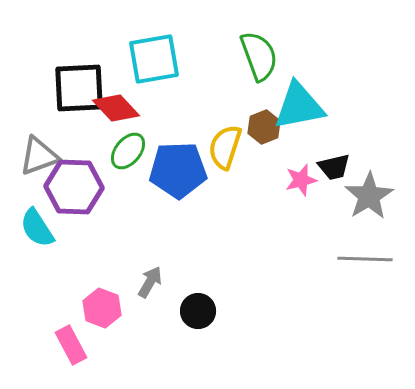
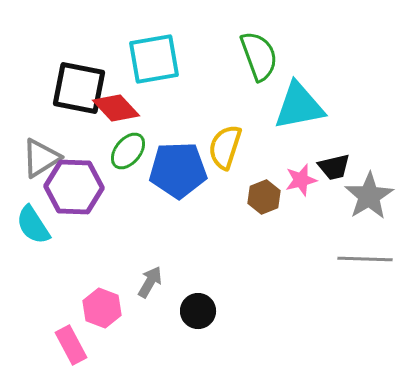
black square: rotated 14 degrees clockwise
brown hexagon: moved 70 px down
gray triangle: moved 2 px right, 2 px down; rotated 12 degrees counterclockwise
cyan semicircle: moved 4 px left, 3 px up
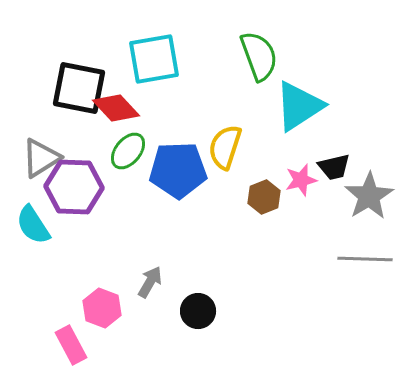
cyan triangle: rotated 22 degrees counterclockwise
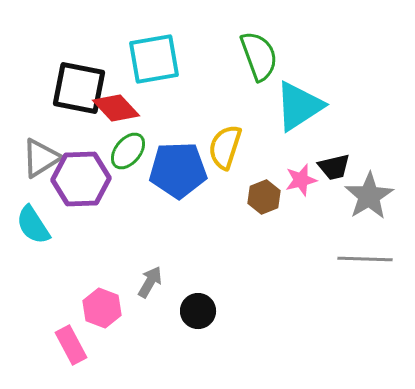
purple hexagon: moved 7 px right, 8 px up; rotated 4 degrees counterclockwise
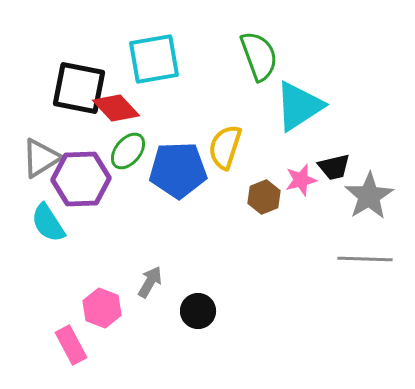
cyan semicircle: moved 15 px right, 2 px up
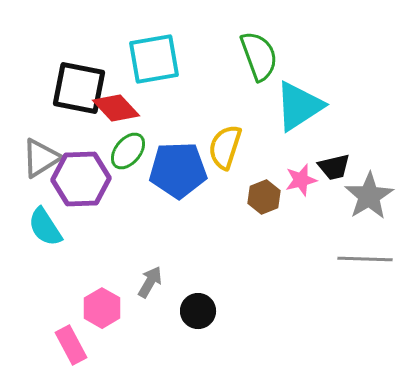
cyan semicircle: moved 3 px left, 4 px down
pink hexagon: rotated 9 degrees clockwise
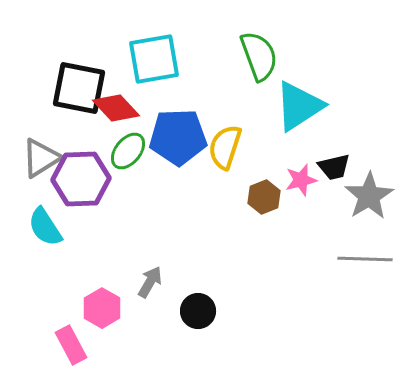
blue pentagon: moved 33 px up
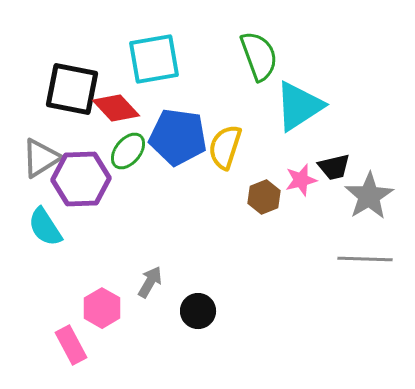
black square: moved 7 px left, 1 px down
blue pentagon: rotated 10 degrees clockwise
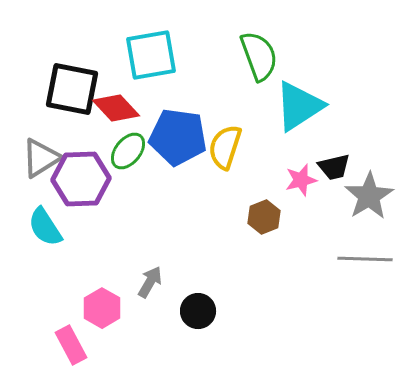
cyan square: moved 3 px left, 4 px up
brown hexagon: moved 20 px down
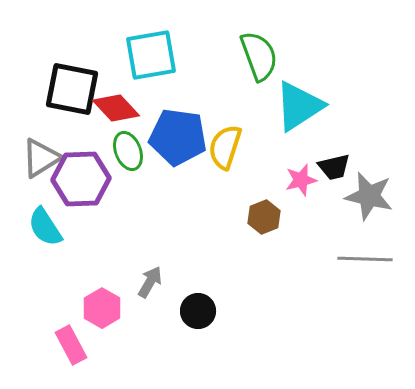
green ellipse: rotated 60 degrees counterclockwise
gray star: rotated 27 degrees counterclockwise
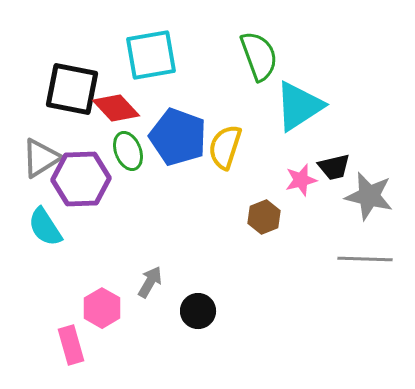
blue pentagon: rotated 12 degrees clockwise
pink rectangle: rotated 12 degrees clockwise
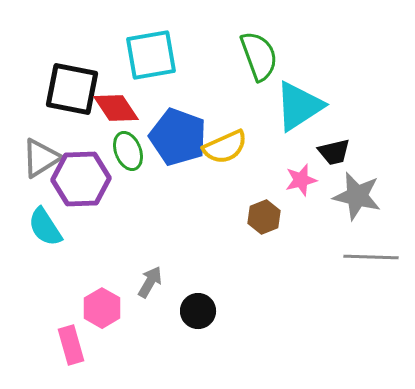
red diamond: rotated 9 degrees clockwise
yellow semicircle: rotated 132 degrees counterclockwise
black trapezoid: moved 15 px up
gray star: moved 12 px left
gray line: moved 6 px right, 2 px up
